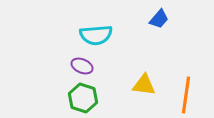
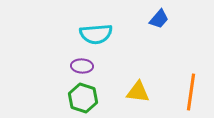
cyan semicircle: moved 1 px up
purple ellipse: rotated 20 degrees counterclockwise
yellow triangle: moved 6 px left, 7 px down
orange line: moved 5 px right, 3 px up
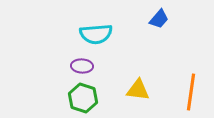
yellow triangle: moved 2 px up
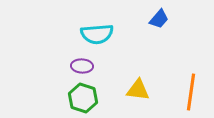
cyan semicircle: moved 1 px right
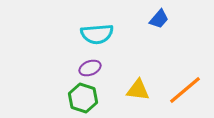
purple ellipse: moved 8 px right, 2 px down; rotated 25 degrees counterclockwise
orange line: moved 6 px left, 2 px up; rotated 42 degrees clockwise
